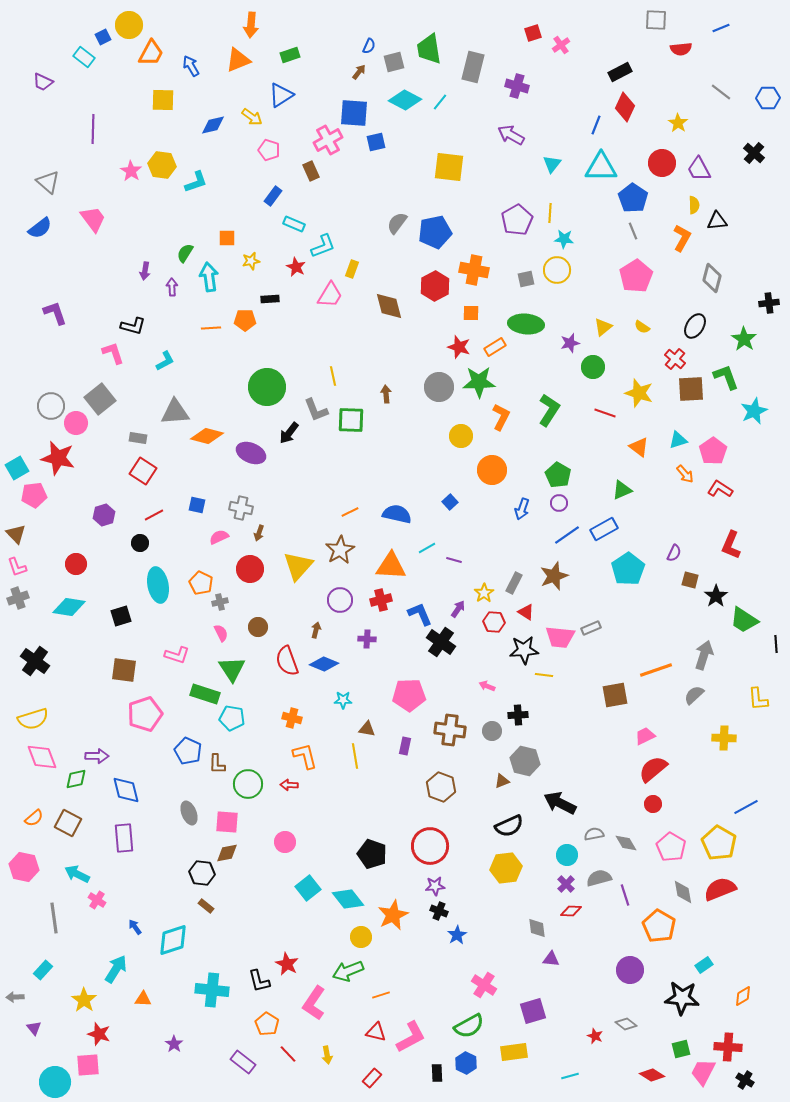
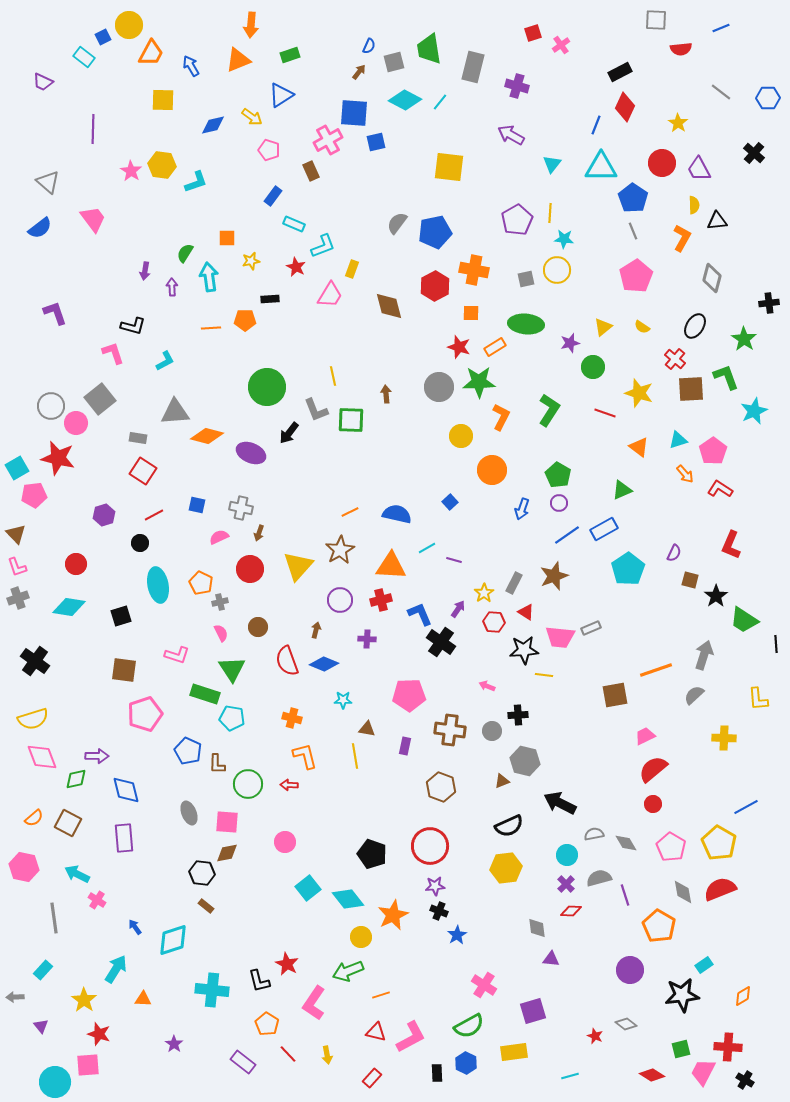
black star at (682, 998): moved 3 px up; rotated 12 degrees counterclockwise
purple triangle at (34, 1028): moved 7 px right, 2 px up
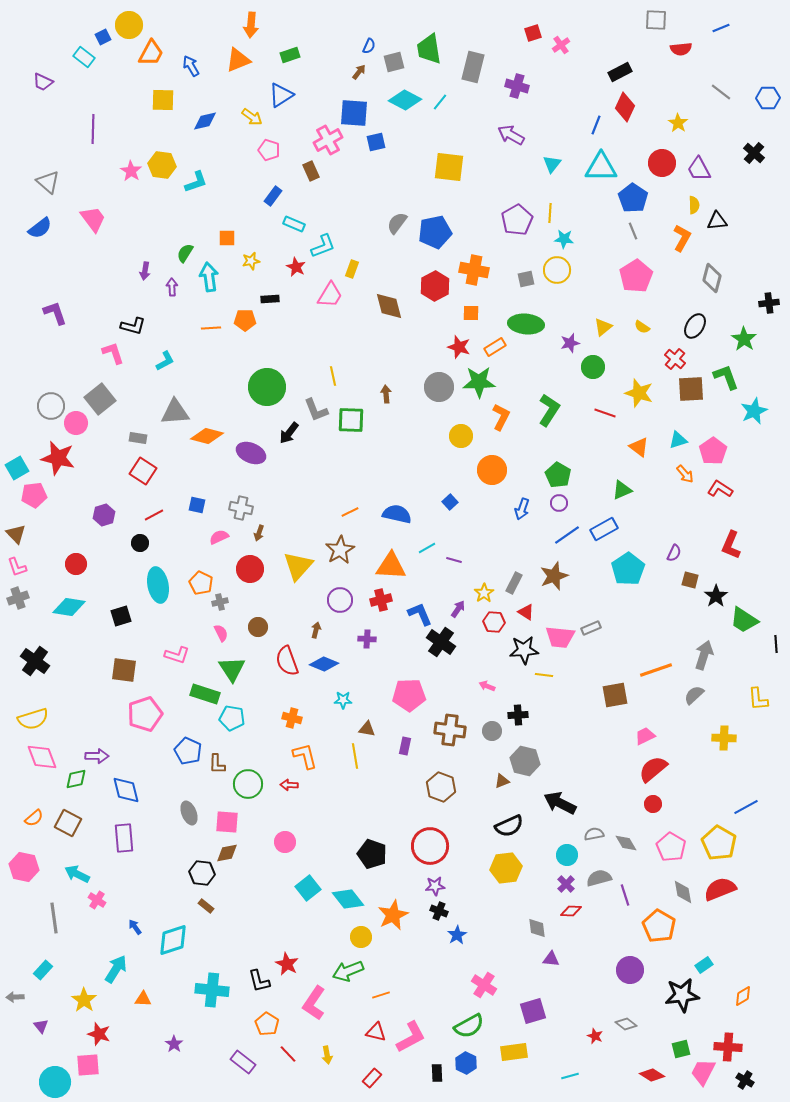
blue diamond at (213, 125): moved 8 px left, 4 px up
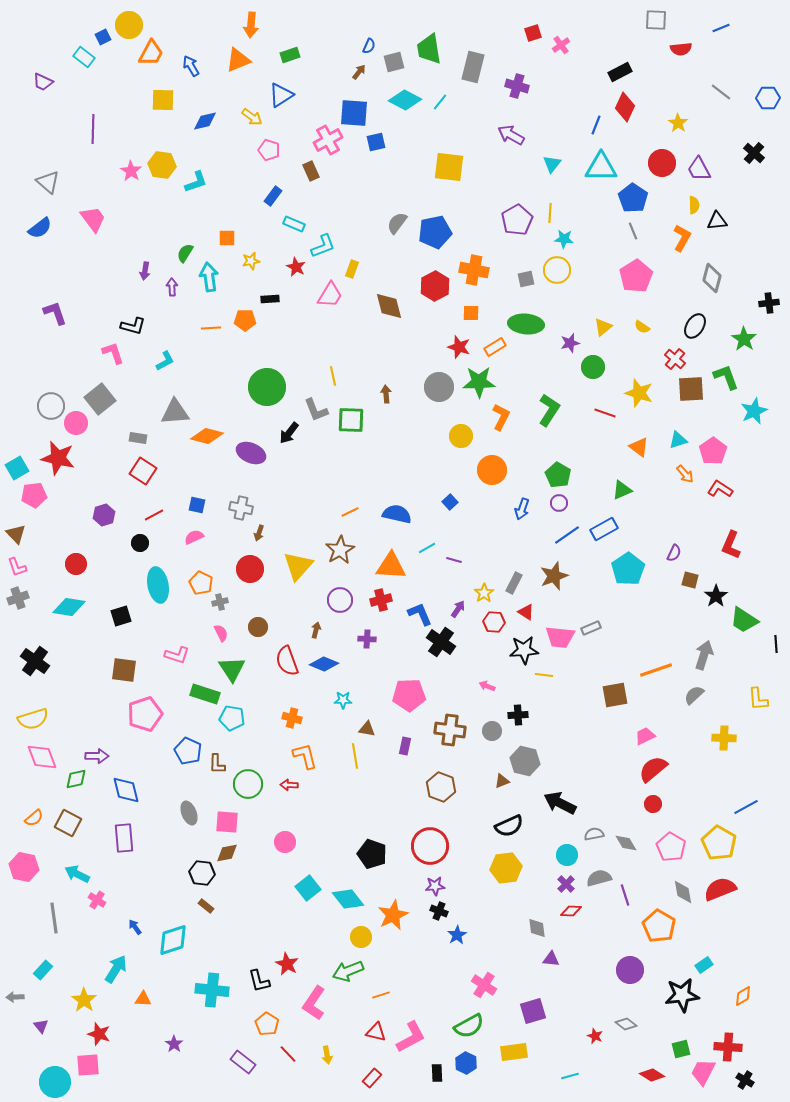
pink semicircle at (219, 537): moved 25 px left
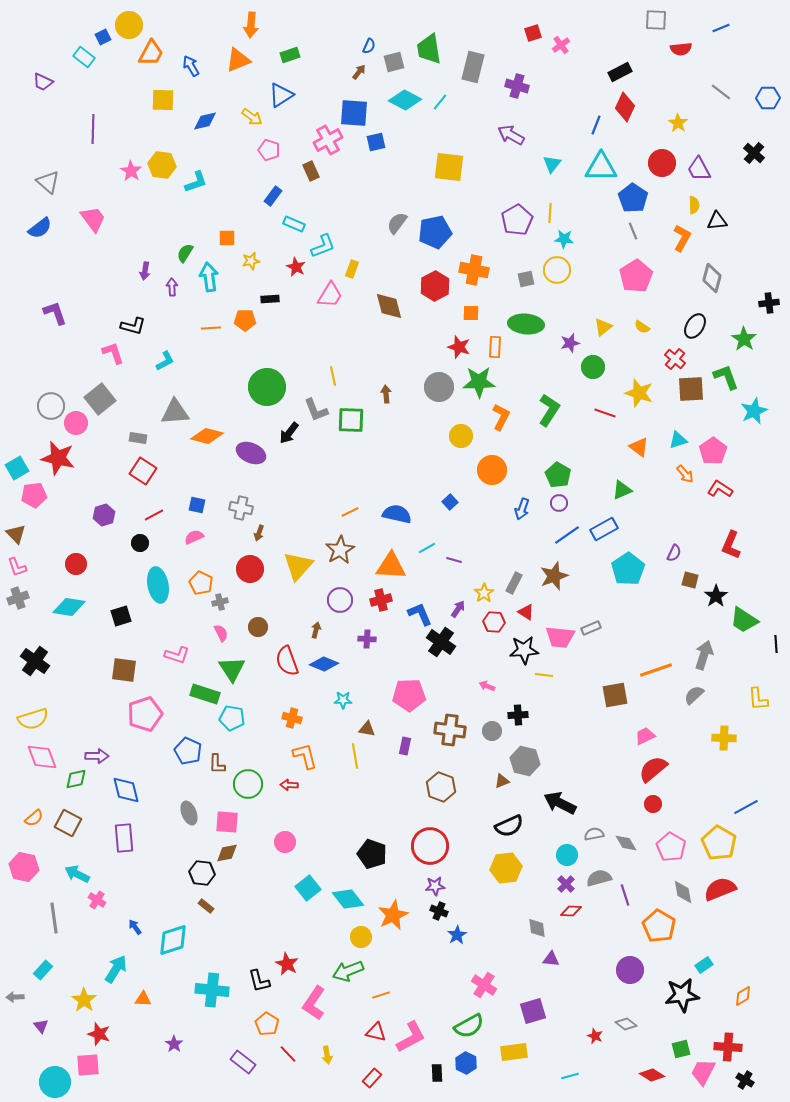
orange rectangle at (495, 347): rotated 55 degrees counterclockwise
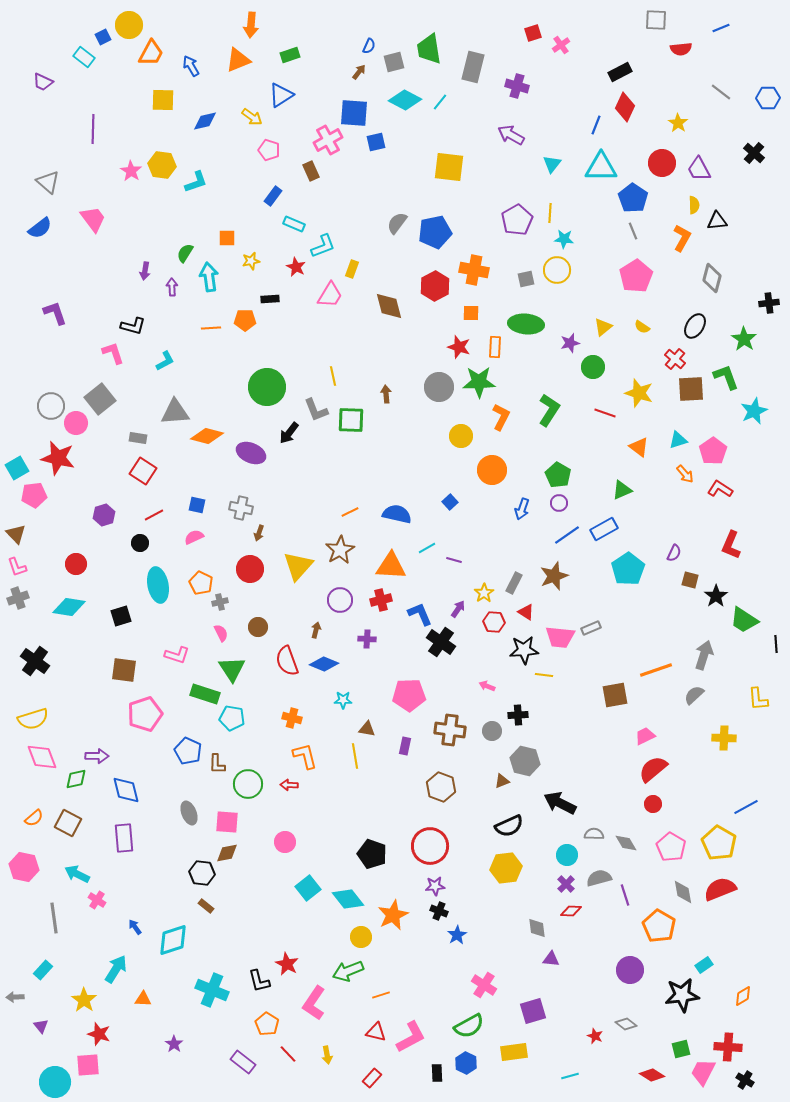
gray semicircle at (594, 834): rotated 12 degrees clockwise
cyan cross at (212, 990): rotated 16 degrees clockwise
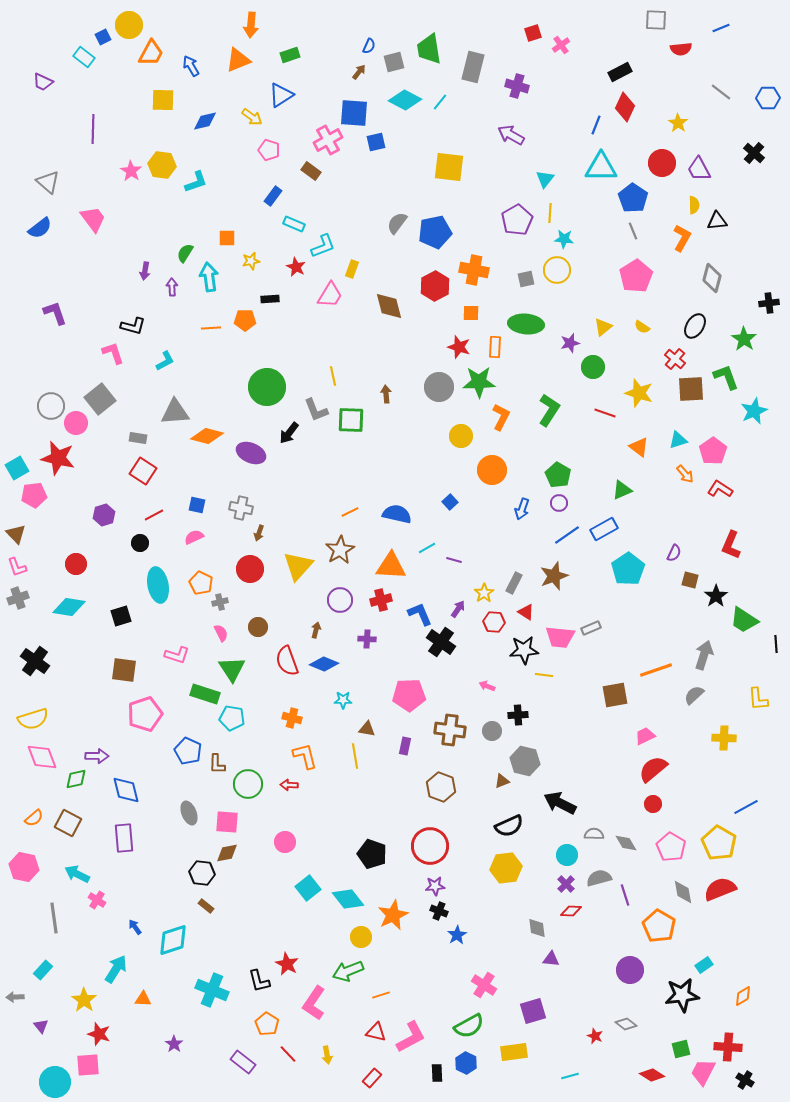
cyan triangle at (552, 164): moved 7 px left, 15 px down
brown rectangle at (311, 171): rotated 30 degrees counterclockwise
